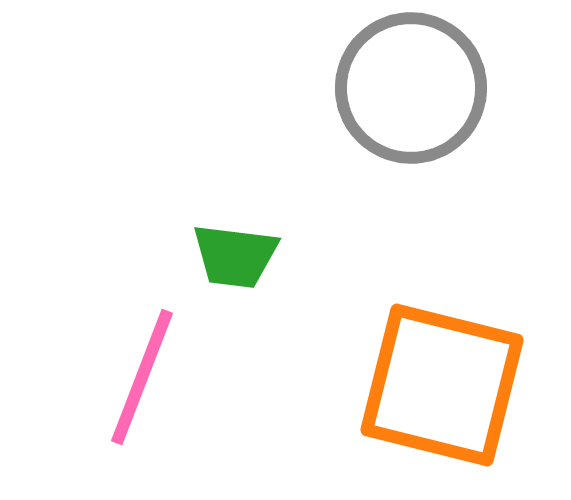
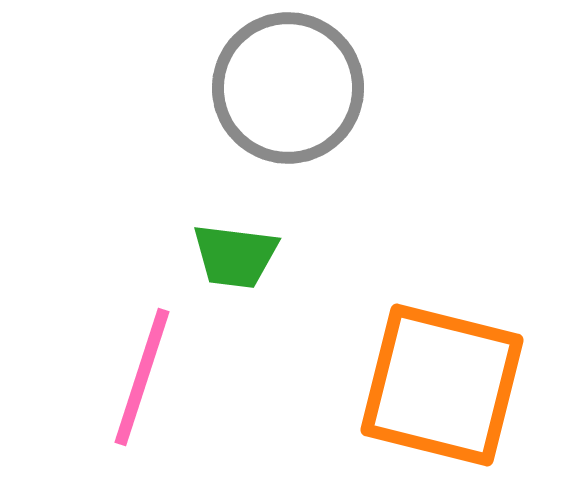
gray circle: moved 123 px left
pink line: rotated 3 degrees counterclockwise
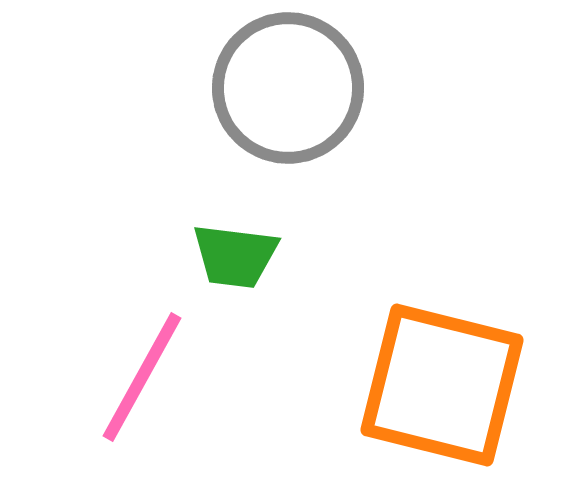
pink line: rotated 11 degrees clockwise
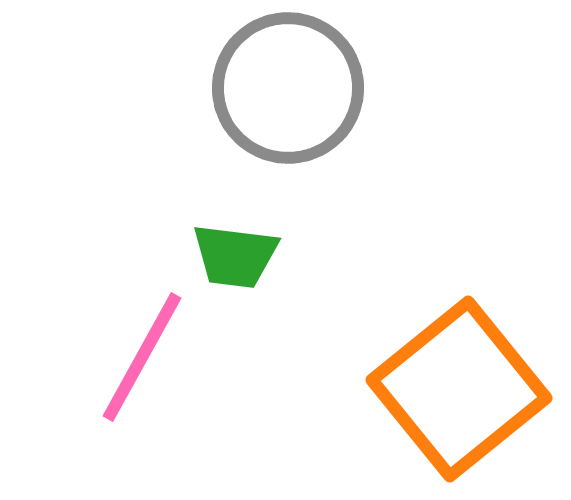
pink line: moved 20 px up
orange square: moved 17 px right, 4 px down; rotated 37 degrees clockwise
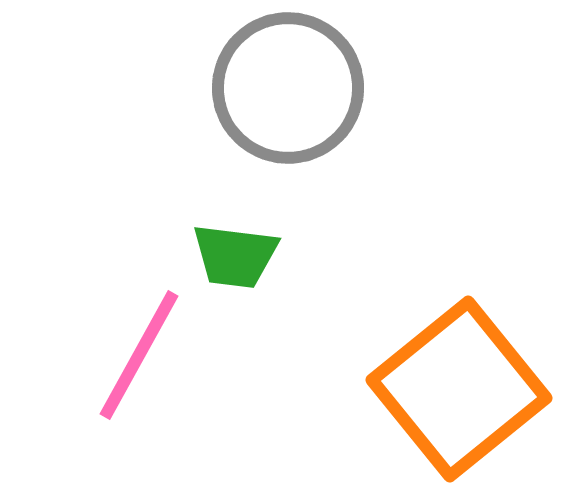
pink line: moved 3 px left, 2 px up
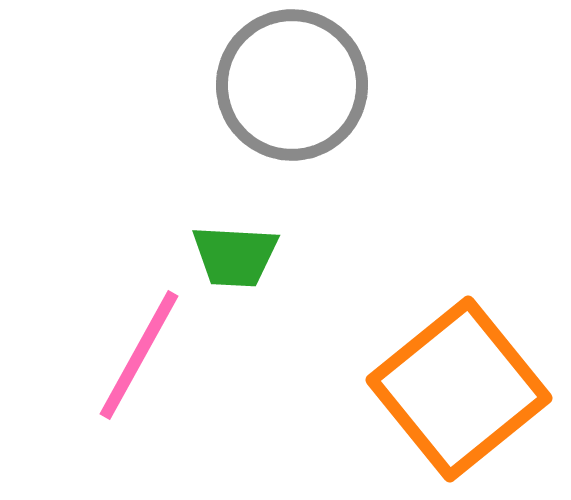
gray circle: moved 4 px right, 3 px up
green trapezoid: rotated 4 degrees counterclockwise
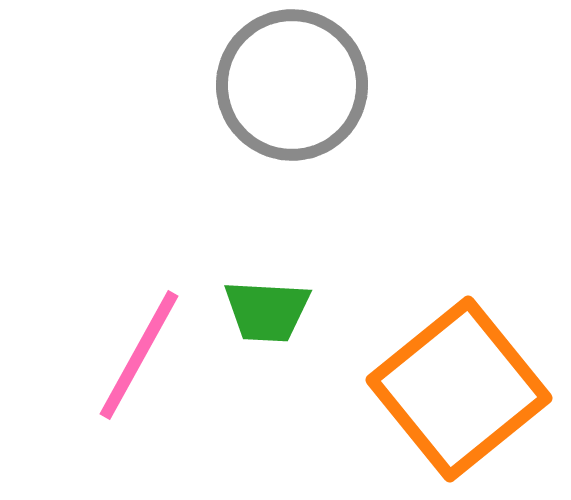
green trapezoid: moved 32 px right, 55 px down
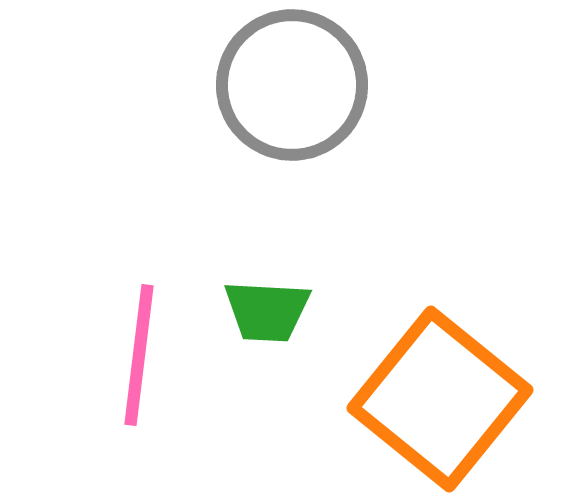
pink line: rotated 22 degrees counterclockwise
orange square: moved 19 px left, 10 px down; rotated 12 degrees counterclockwise
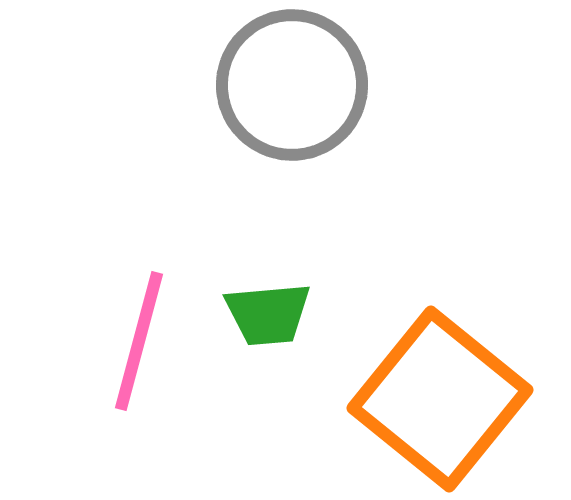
green trapezoid: moved 1 px right, 3 px down; rotated 8 degrees counterclockwise
pink line: moved 14 px up; rotated 8 degrees clockwise
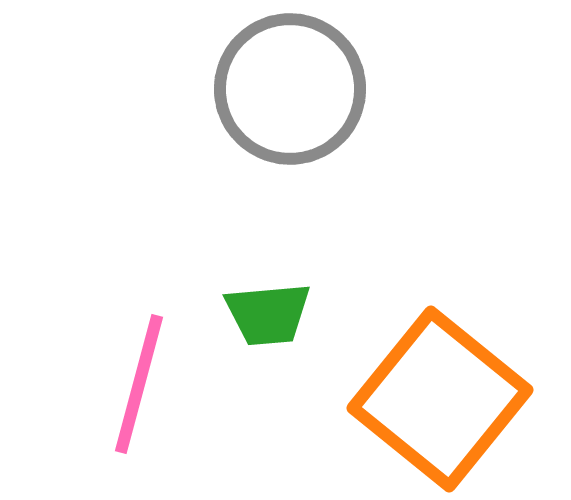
gray circle: moved 2 px left, 4 px down
pink line: moved 43 px down
